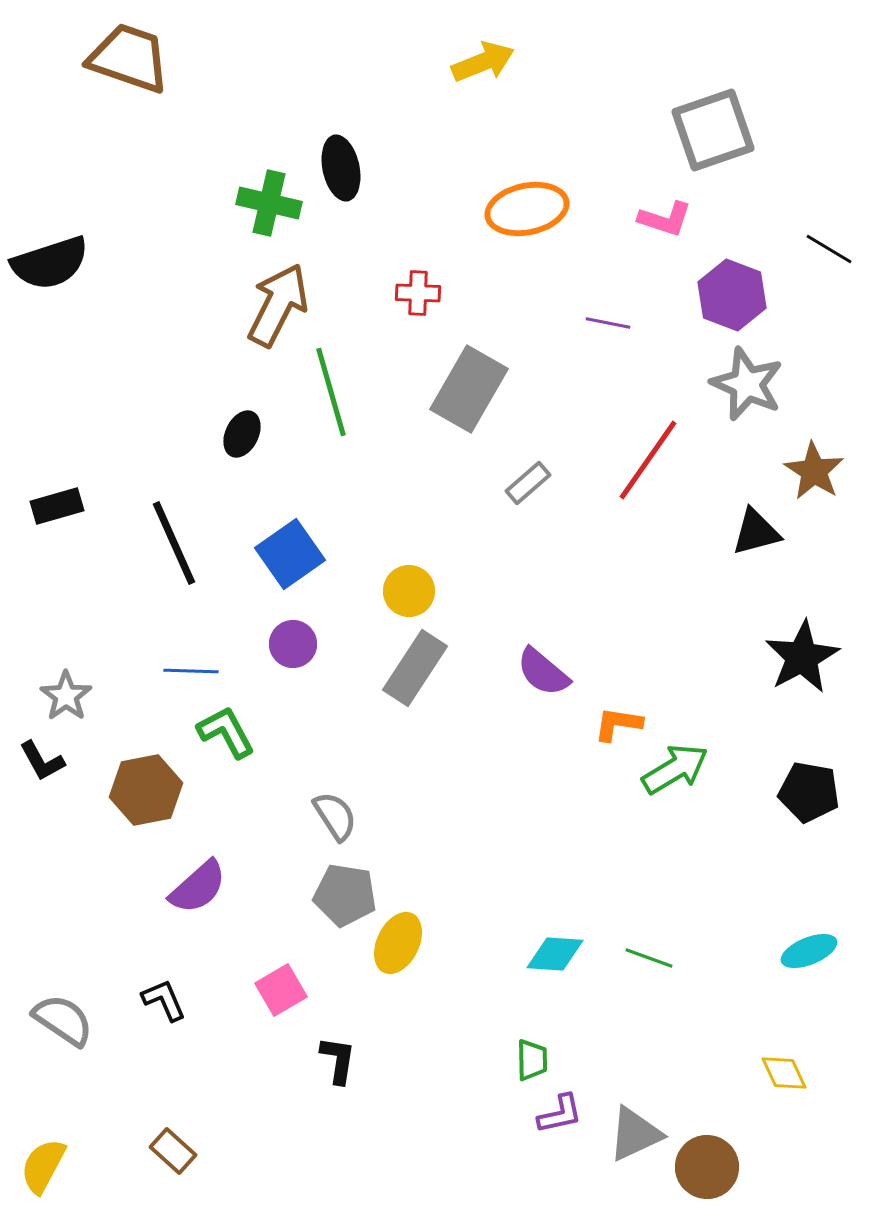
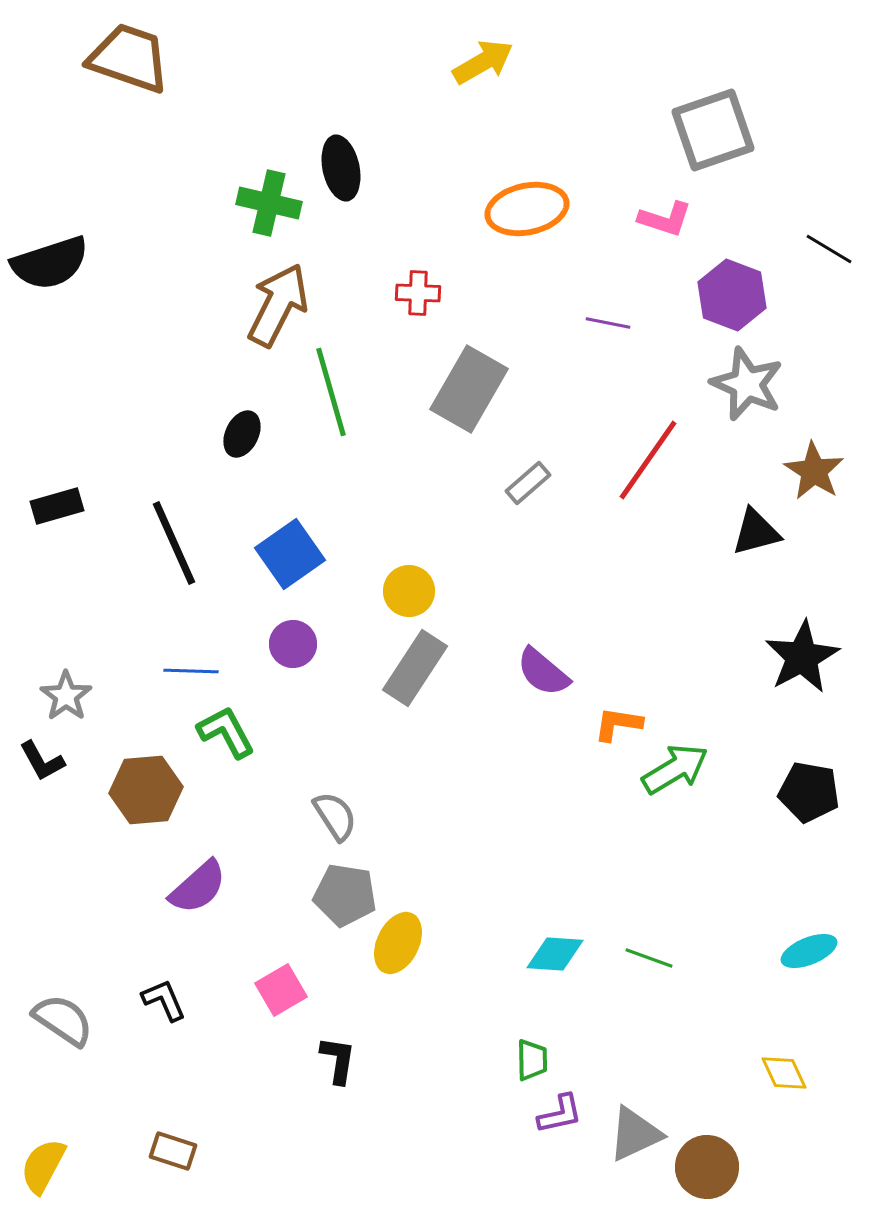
yellow arrow at (483, 62): rotated 8 degrees counterclockwise
brown hexagon at (146, 790): rotated 6 degrees clockwise
brown rectangle at (173, 1151): rotated 24 degrees counterclockwise
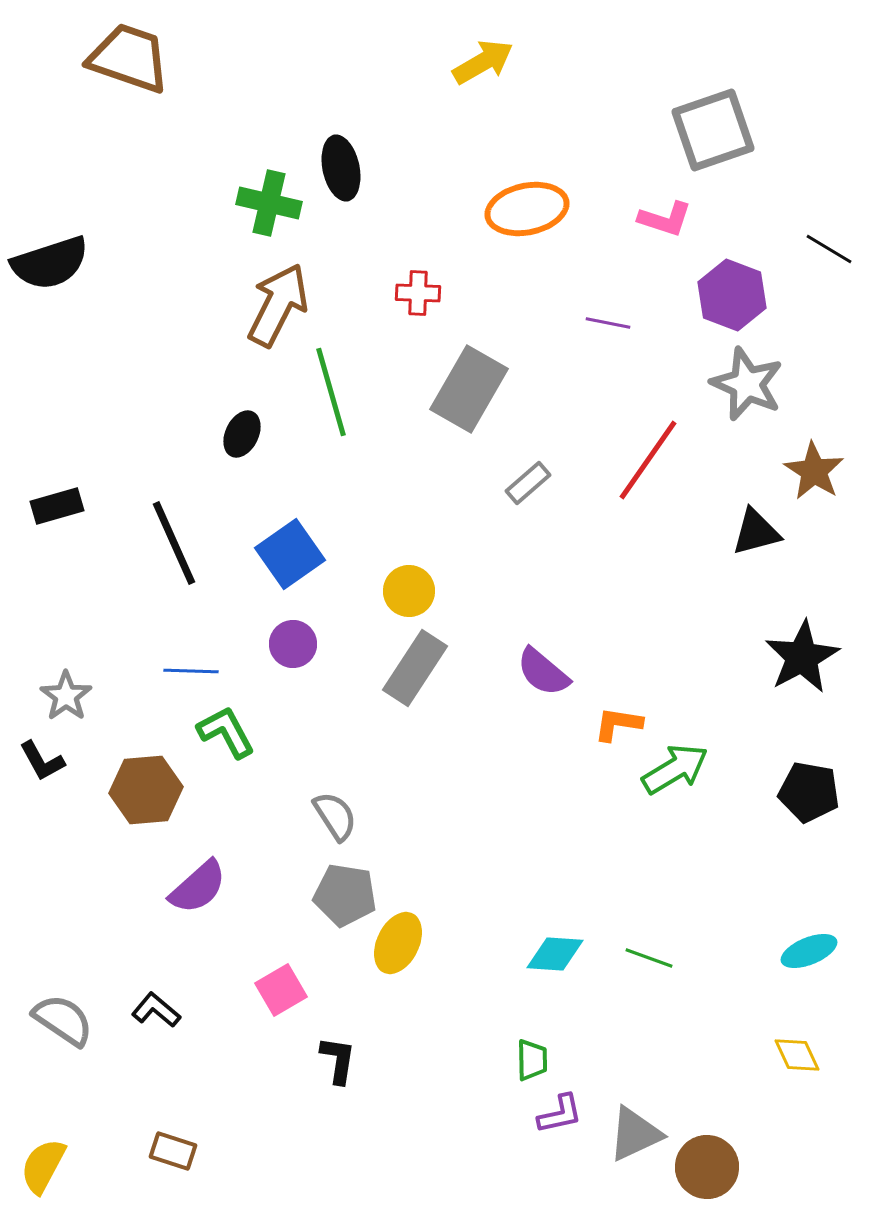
black L-shape at (164, 1000): moved 8 px left, 10 px down; rotated 27 degrees counterclockwise
yellow diamond at (784, 1073): moved 13 px right, 18 px up
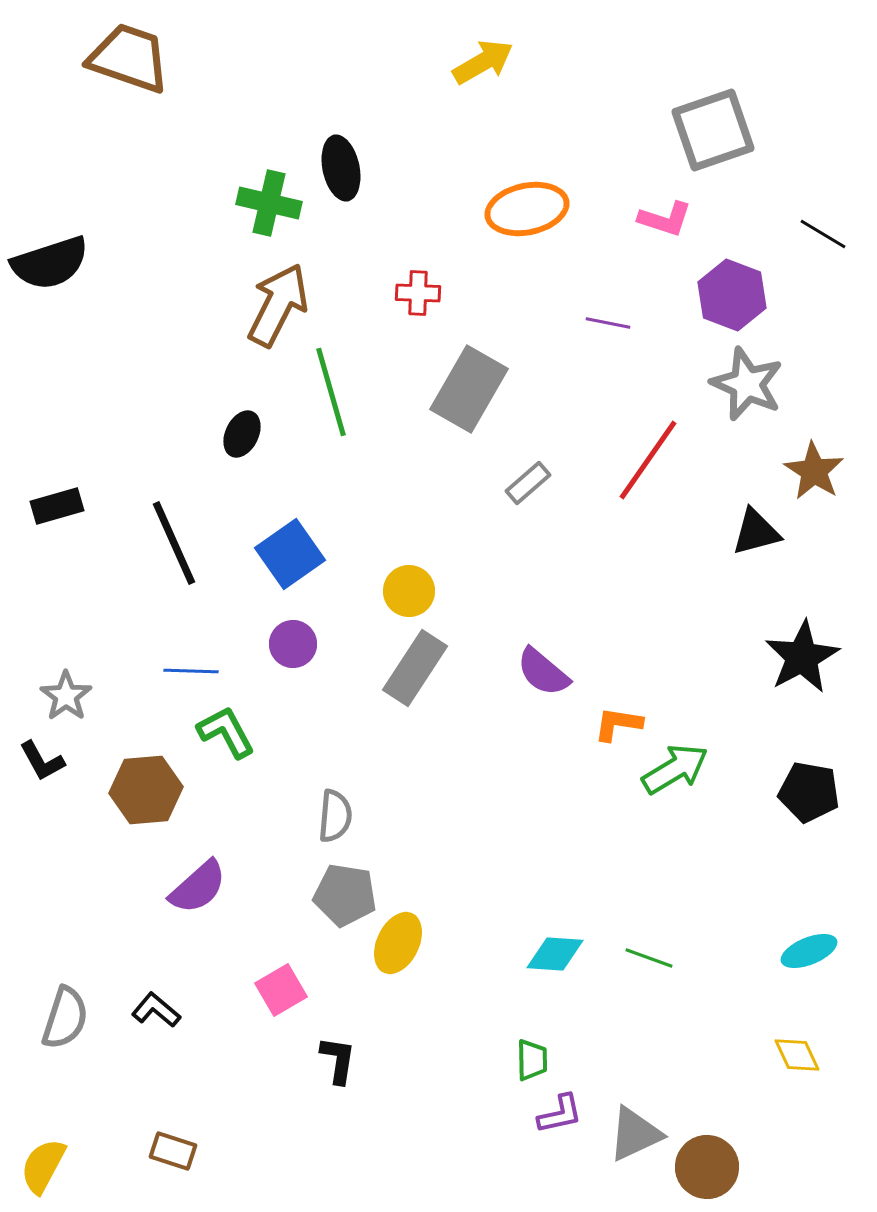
black line at (829, 249): moved 6 px left, 15 px up
gray semicircle at (335, 816): rotated 38 degrees clockwise
gray semicircle at (63, 1020): moved 2 px right, 2 px up; rotated 74 degrees clockwise
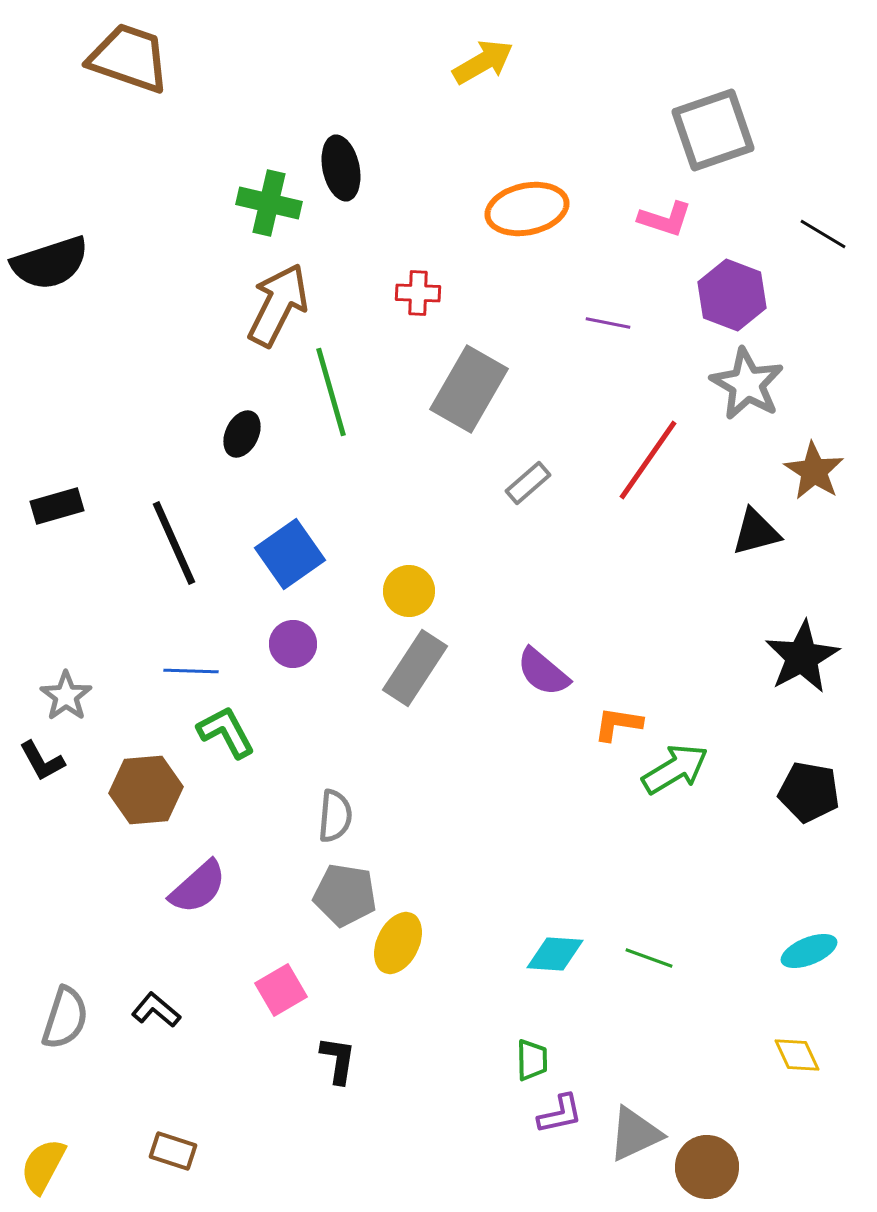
gray star at (747, 384): rotated 6 degrees clockwise
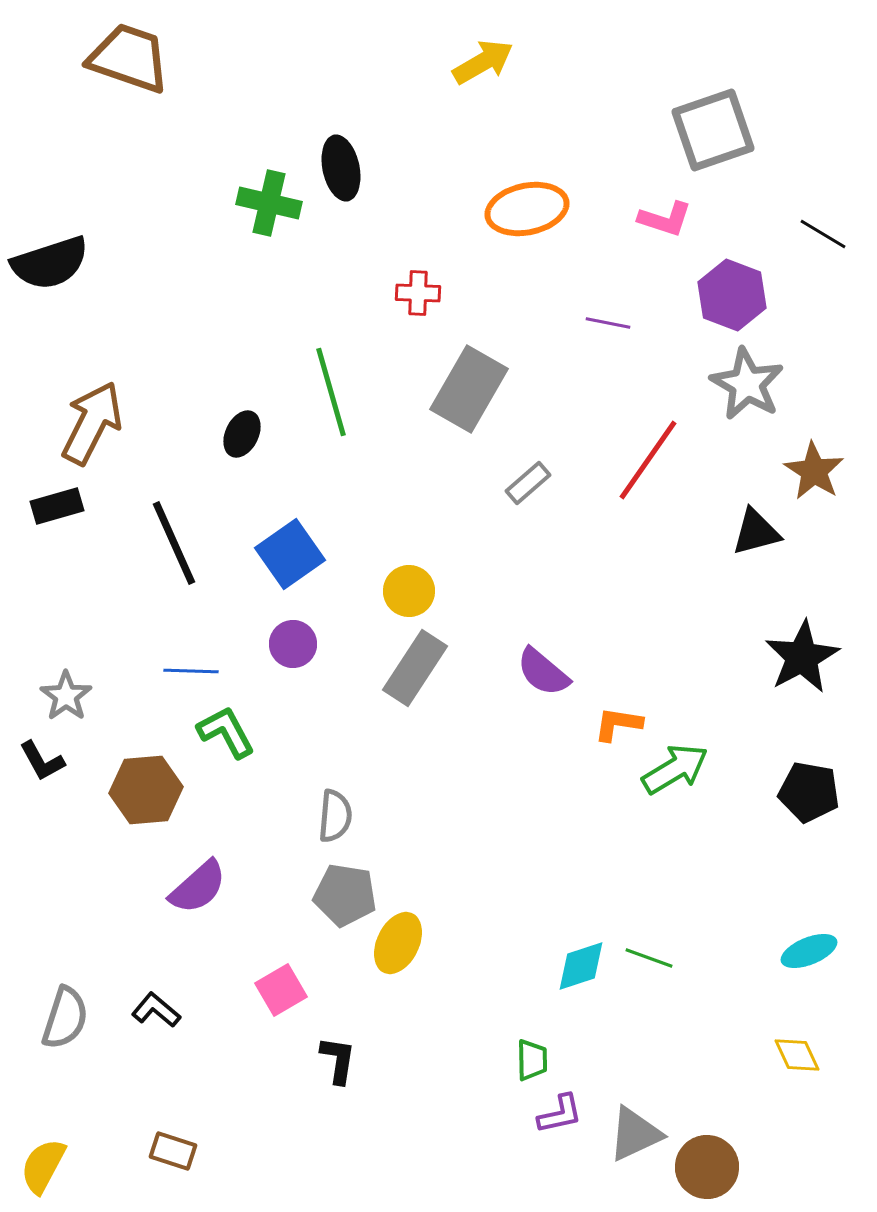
brown arrow at (278, 305): moved 186 px left, 118 px down
cyan diamond at (555, 954): moved 26 px right, 12 px down; rotated 22 degrees counterclockwise
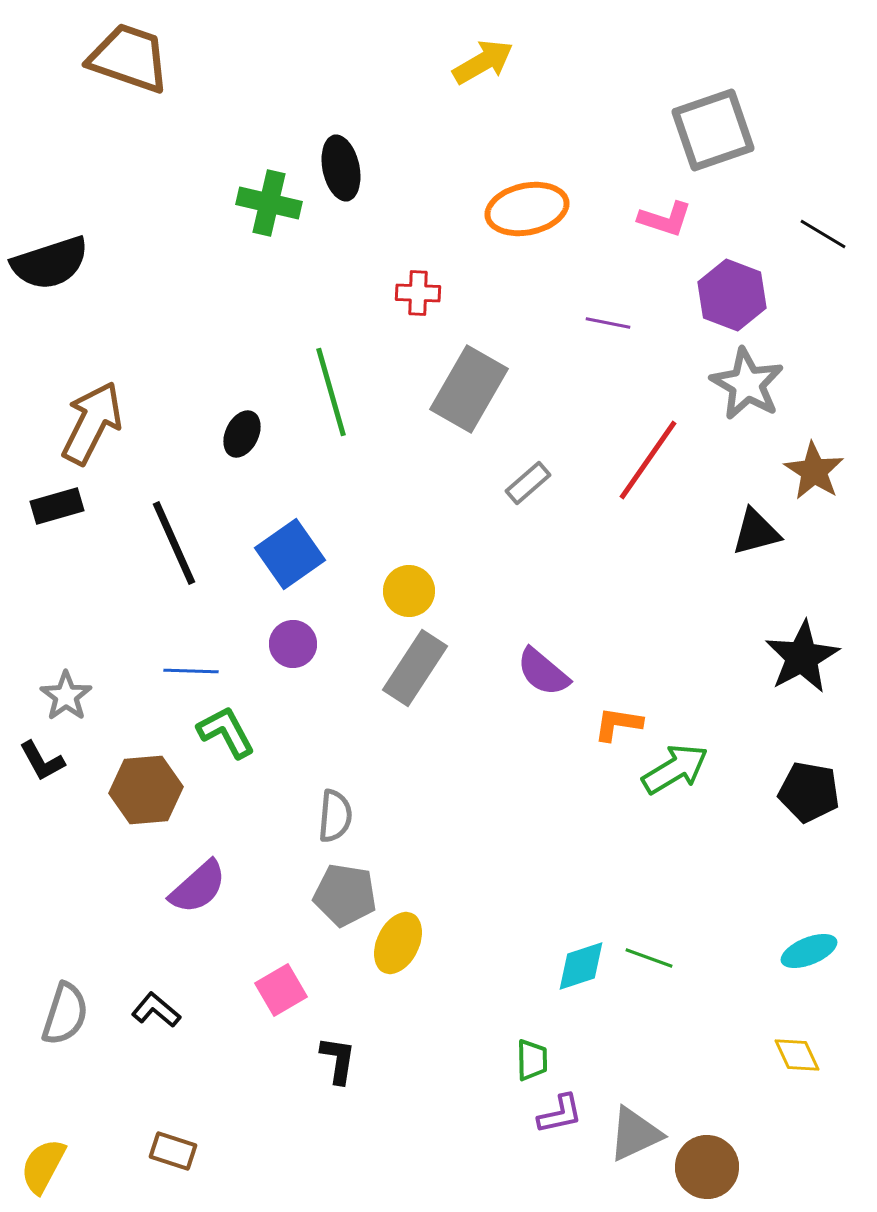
gray semicircle at (65, 1018): moved 4 px up
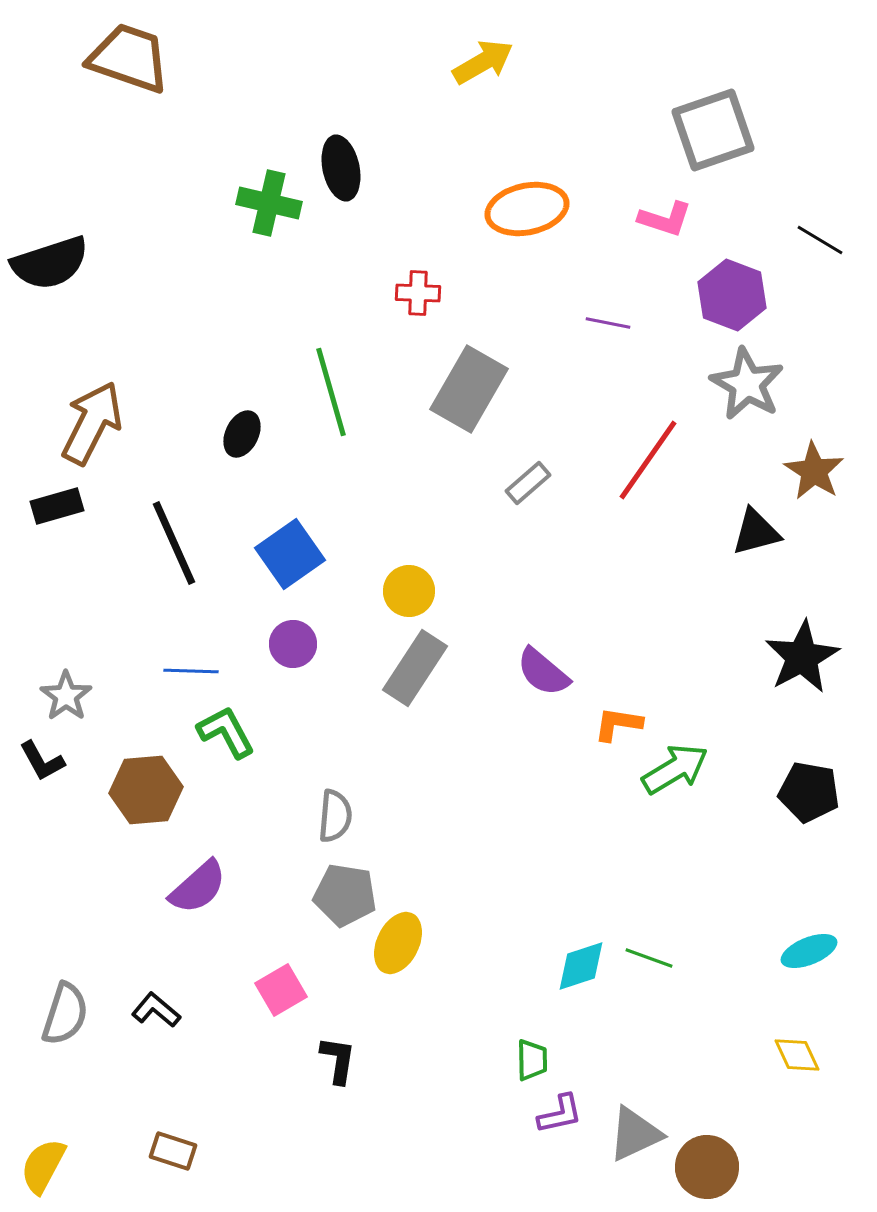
black line at (823, 234): moved 3 px left, 6 px down
